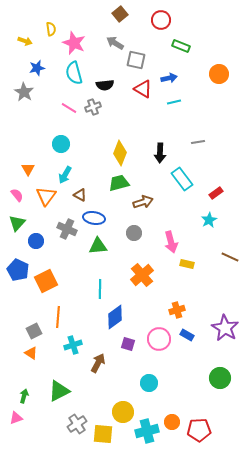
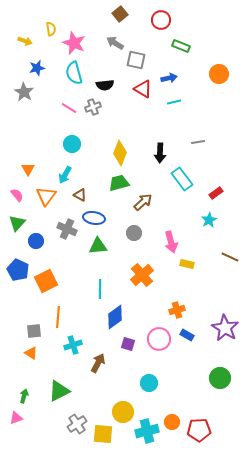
cyan circle at (61, 144): moved 11 px right
brown arrow at (143, 202): rotated 24 degrees counterclockwise
gray square at (34, 331): rotated 21 degrees clockwise
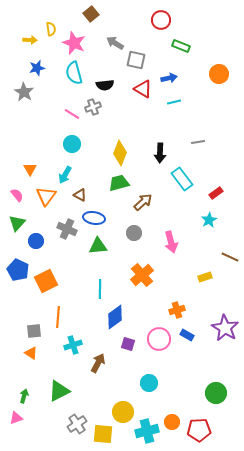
brown square at (120, 14): moved 29 px left
yellow arrow at (25, 41): moved 5 px right, 1 px up; rotated 16 degrees counterclockwise
pink line at (69, 108): moved 3 px right, 6 px down
orange triangle at (28, 169): moved 2 px right
yellow rectangle at (187, 264): moved 18 px right, 13 px down; rotated 32 degrees counterclockwise
green circle at (220, 378): moved 4 px left, 15 px down
